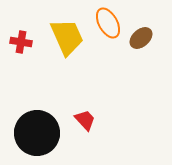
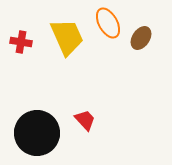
brown ellipse: rotated 15 degrees counterclockwise
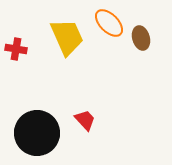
orange ellipse: moved 1 px right; rotated 16 degrees counterclockwise
brown ellipse: rotated 50 degrees counterclockwise
red cross: moved 5 px left, 7 px down
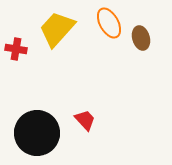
orange ellipse: rotated 16 degrees clockwise
yellow trapezoid: moved 10 px left, 8 px up; rotated 114 degrees counterclockwise
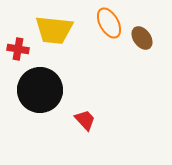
yellow trapezoid: moved 3 px left, 1 px down; rotated 126 degrees counterclockwise
brown ellipse: moved 1 px right; rotated 20 degrees counterclockwise
red cross: moved 2 px right
black circle: moved 3 px right, 43 px up
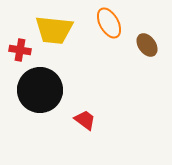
brown ellipse: moved 5 px right, 7 px down
red cross: moved 2 px right, 1 px down
red trapezoid: rotated 10 degrees counterclockwise
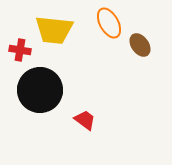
brown ellipse: moved 7 px left
